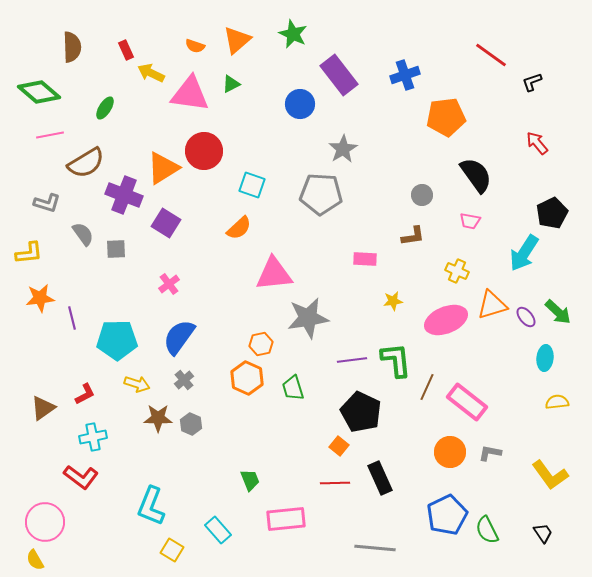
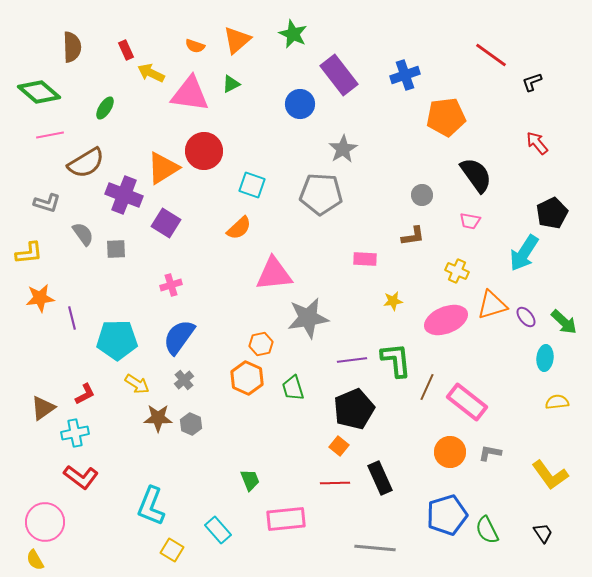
pink cross at (169, 284): moved 2 px right, 1 px down; rotated 20 degrees clockwise
green arrow at (558, 312): moved 6 px right, 10 px down
yellow arrow at (137, 384): rotated 15 degrees clockwise
black pentagon at (361, 412): moved 7 px left, 3 px up; rotated 24 degrees clockwise
cyan cross at (93, 437): moved 18 px left, 4 px up
blue pentagon at (447, 515): rotated 9 degrees clockwise
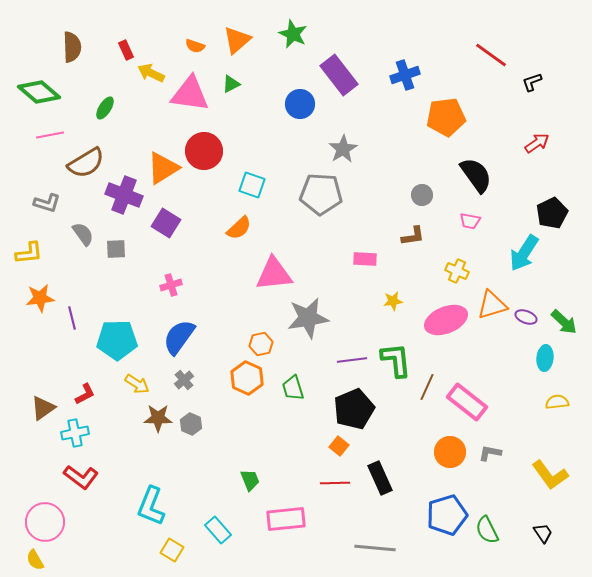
red arrow at (537, 143): rotated 95 degrees clockwise
purple ellipse at (526, 317): rotated 30 degrees counterclockwise
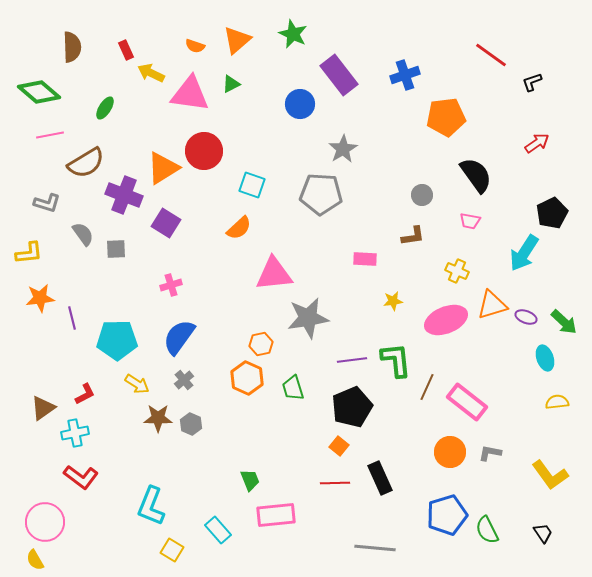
cyan ellipse at (545, 358): rotated 25 degrees counterclockwise
black pentagon at (354, 409): moved 2 px left, 2 px up
pink rectangle at (286, 519): moved 10 px left, 4 px up
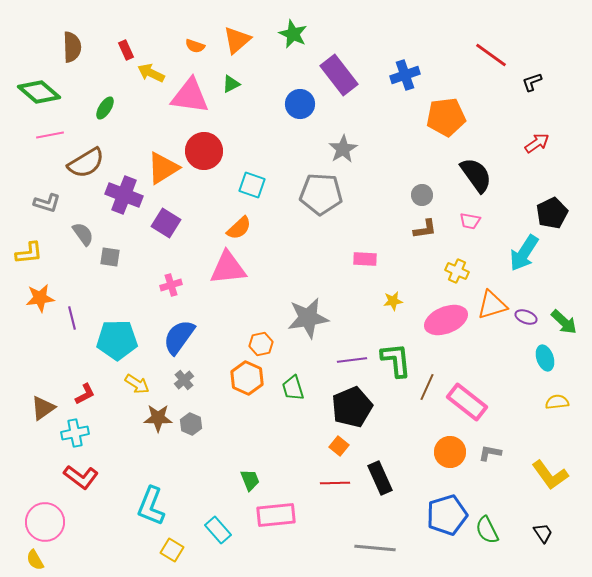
pink triangle at (190, 94): moved 2 px down
brown L-shape at (413, 236): moved 12 px right, 7 px up
gray square at (116, 249): moved 6 px left, 8 px down; rotated 10 degrees clockwise
pink triangle at (274, 274): moved 46 px left, 6 px up
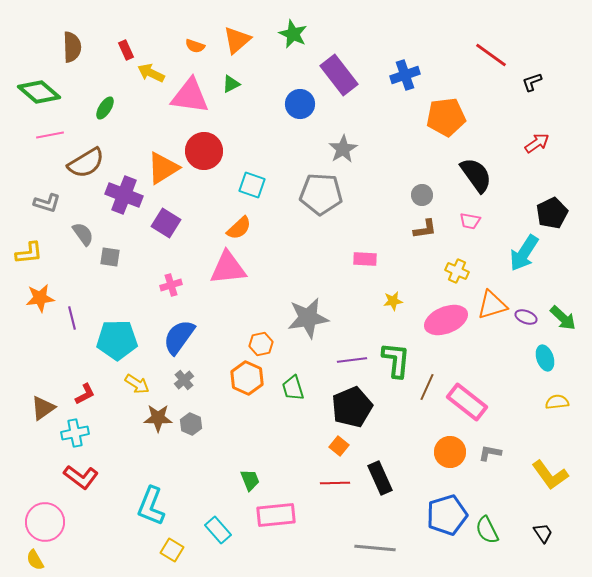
green arrow at (564, 322): moved 1 px left, 4 px up
green L-shape at (396, 360): rotated 12 degrees clockwise
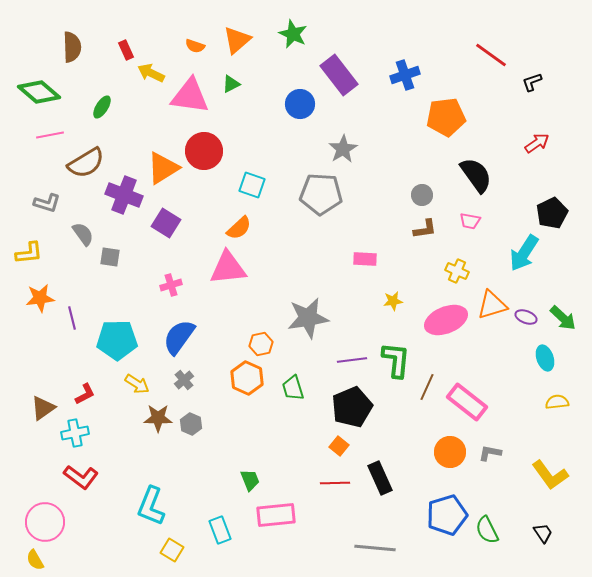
green ellipse at (105, 108): moved 3 px left, 1 px up
cyan rectangle at (218, 530): moved 2 px right; rotated 20 degrees clockwise
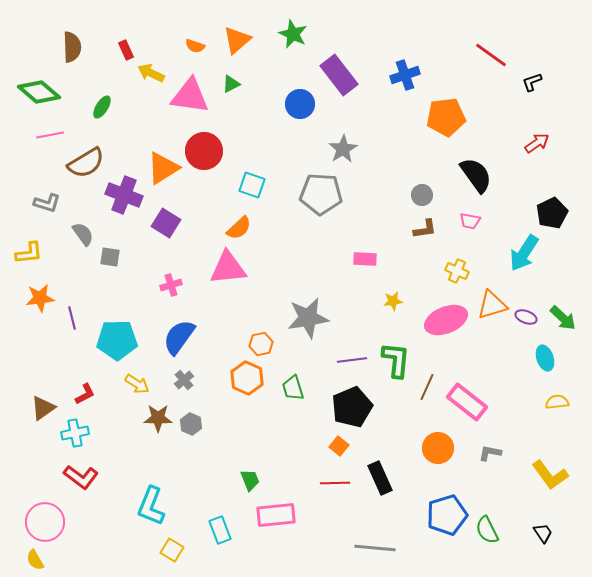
orange circle at (450, 452): moved 12 px left, 4 px up
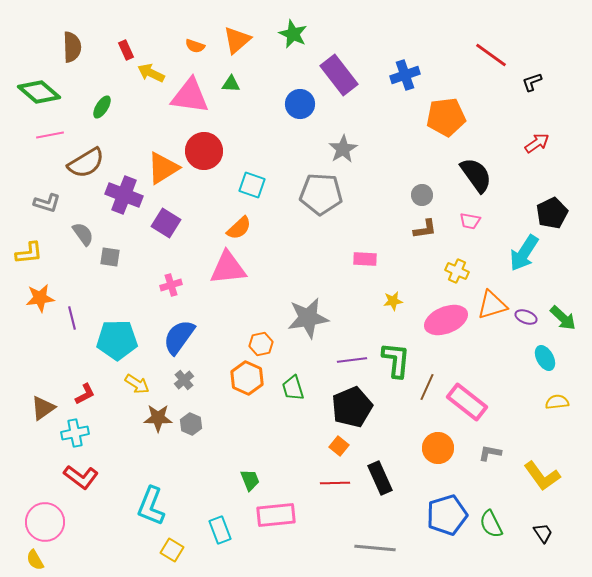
green triangle at (231, 84): rotated 30 degrees clockwise
cyan ellipse at (545, 358): rotated 10 degrees counterclockwise
yellow L-shape at (550, 475): moved 8 px left, 1 px down
green semicircle at (487, 530): moved 4 px right, 6 px up
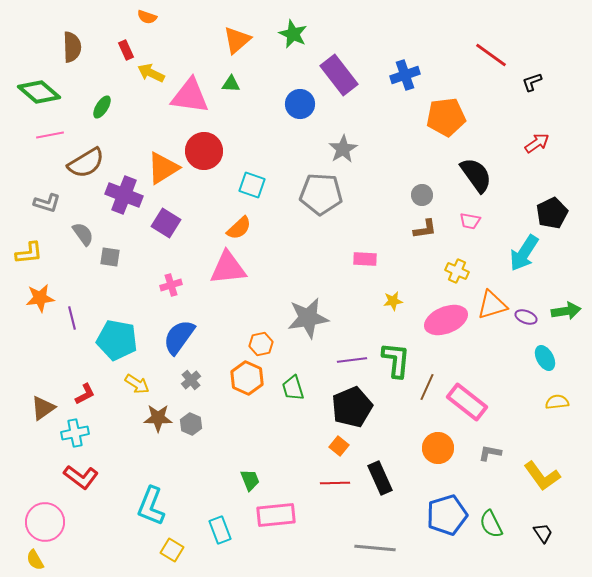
orange semicircle at (195, 46): moved 48 px left, 29 px up
green arrow at (563, 318): moved 3 px right, 7 px up; rotated 52 degrees counterclockwise
cyan pentagon at (117, 340): rotated 12 degrees clockwise
gray cross at (184, 380): moved 7 px right
